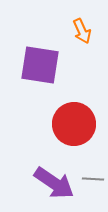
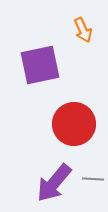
orange arrow: moved 1 px right, 1 px up
purple square: rotated 21 degrees counterclockwise
purple arrow: rotated 96 degrees clockwise
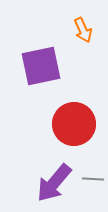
purple square: moved 1 px right, 1 px down
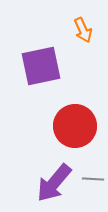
red circle: moved 1 px right, 2 px down
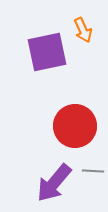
purple square: moved 6 px right, 14 px up
gray line: moved 8 px up
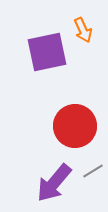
gray line: rotated 35 degrees counterclockwise
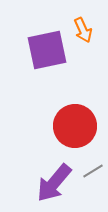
purple square: moved 2 px up
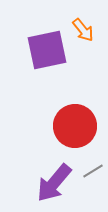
orange arrow: rotated 15 degrees counterclockwise
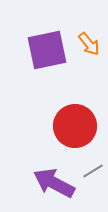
orange arrow: moved 6 px right, 14 px down
purple arrow: rotated 78 degrees clockwise
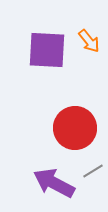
orange arrow: moved 3 px up
purple square: rotated 15 degrees clockwise
red circle: moved 2 px down
